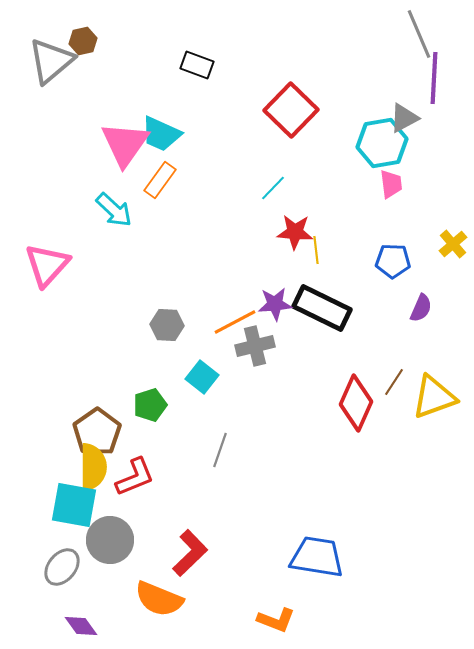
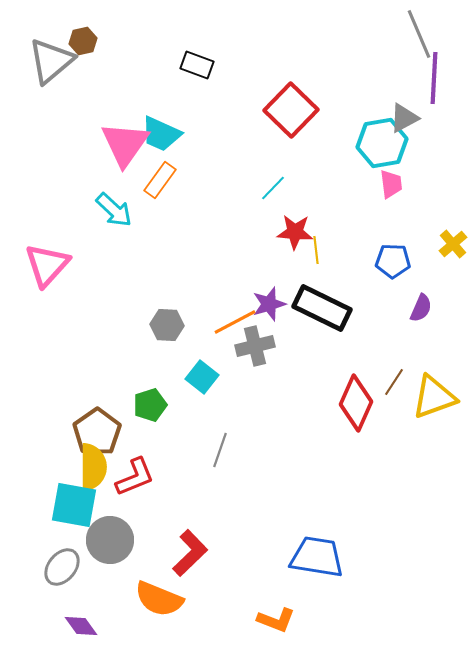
purple star at (275, 304): moved 6 px left; rotated 12 degrees counterclockwise
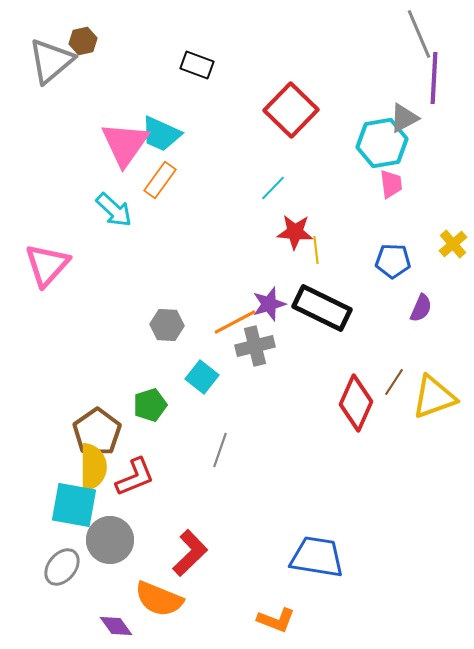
purple diamond at (81, 626): moved 35 px right
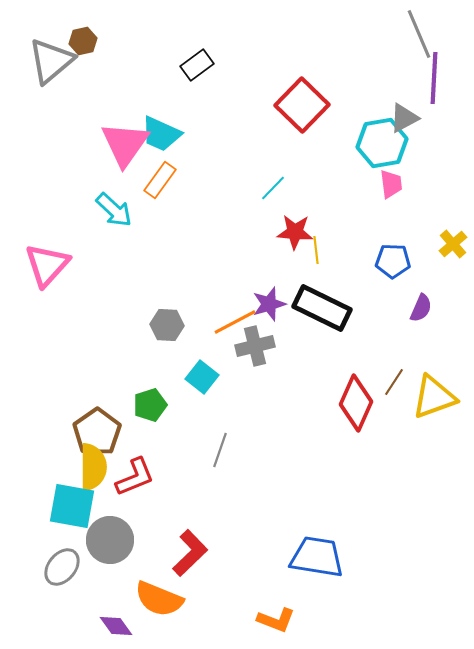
black rectangle at (197, 65): rotated 56 degrees counterclockwise
red square at (291, 110): moved 11 px right, 5 px up
cyan square at (74, 505): moved 2 px left, 1 px down
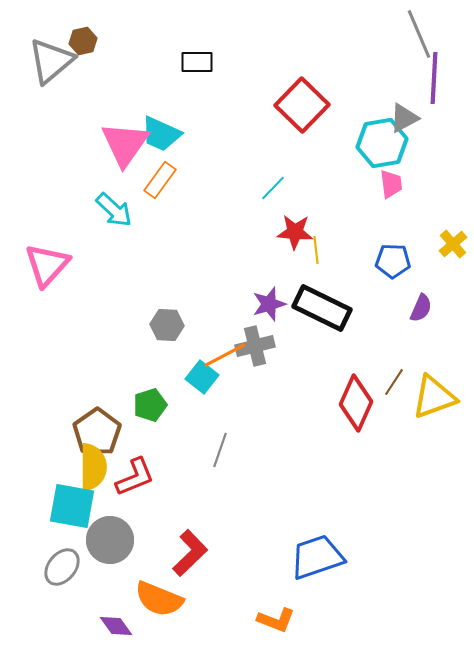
black rectangle at (197, 65): moved 3 px up; rotated 36 degrees clockwise
orange line at (235, 322): moved 10 px left, 33 px down
blue trapezoid at (317, 557): rotated 28 degrees counterclockwise
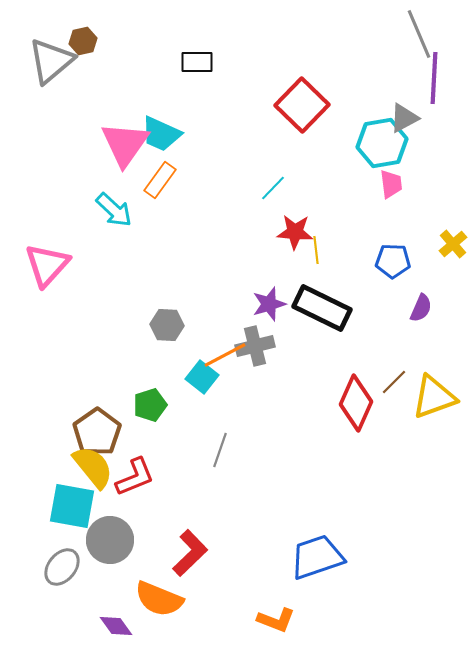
brown line at (394, 382): rotated 12 degrees clockwise
yellow semicircle at (93, 467): rotated 39 degrees counterclockwise
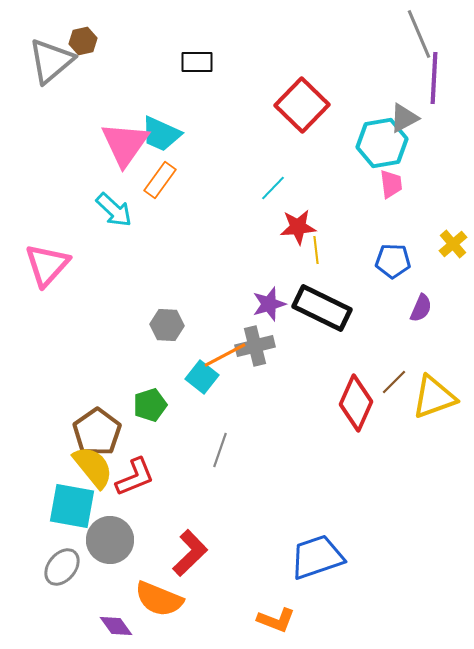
red star at (295, 232): moved 3 px right, 5 px up; rotated 9 degrees counterclockwise
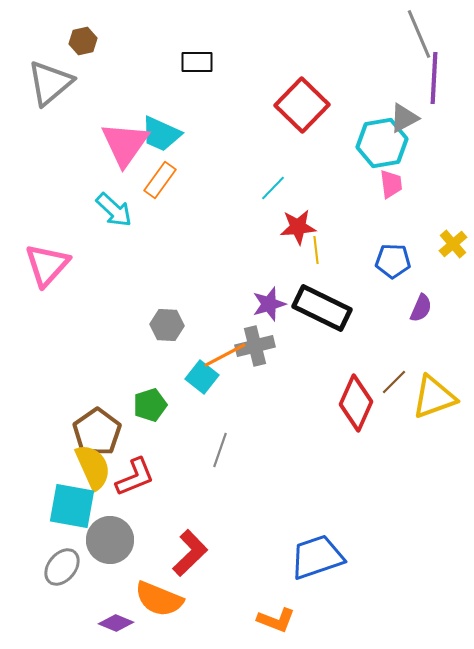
gray triangle at (51, 61): moved 1 px left, 22 px down
yellow semicircle at (93, 467): rotated 15 degrees clockwise
purple diamond at (116, 626): moved 3 px up; rotated 32 degrees counterclockwise
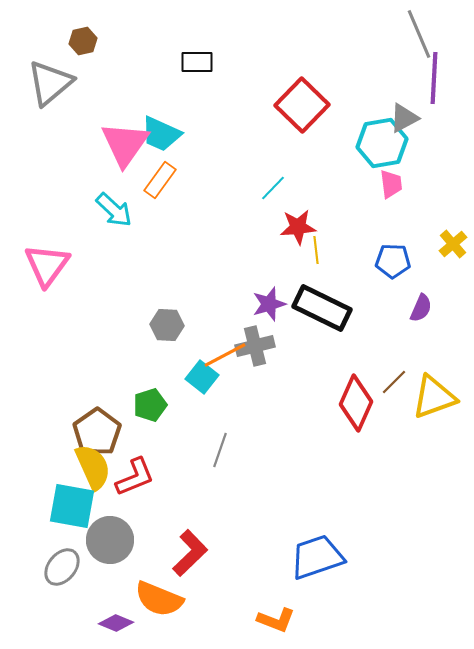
pink triangle at (47, 265): rotated 6 degrees counterclockwise
